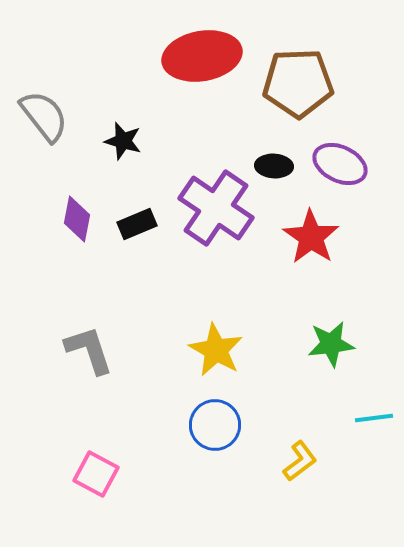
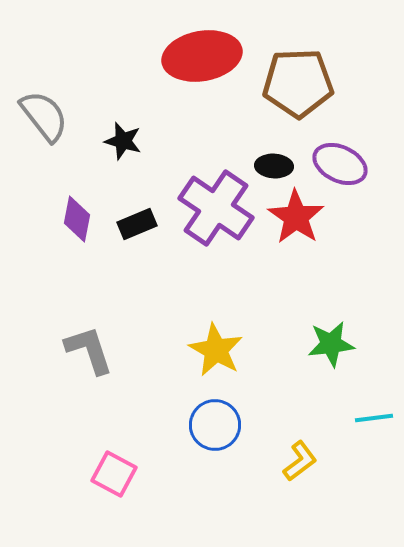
red star: moved 15 px left, 20 px up
pink square: moved 18 px right
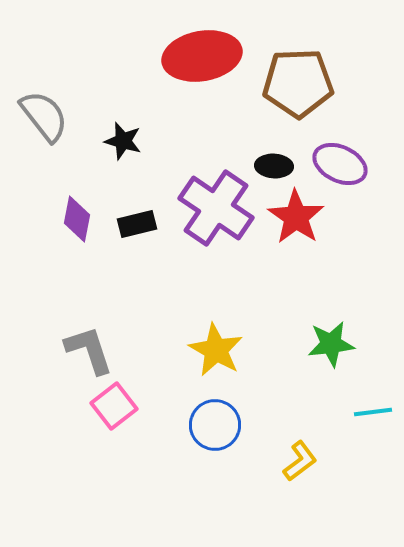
black rectangle: rotated 9 degrees clockwise
cyan line: moved 1 px left, 6 px up
pink square: moved 68 px up; rotated 24 degrees clockwise
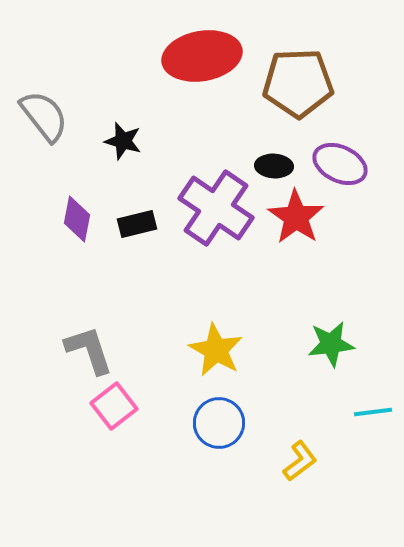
blue circle: moved 4 px right, 2 px up
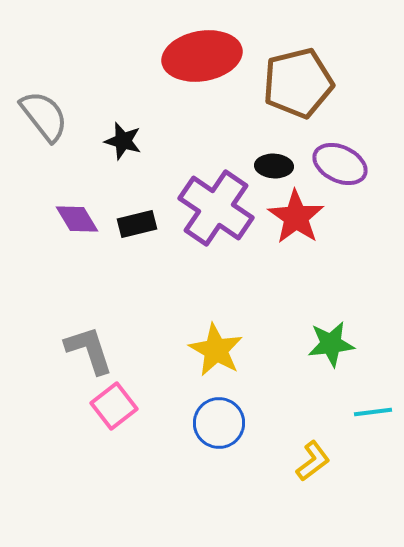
brown pentagon: rotated 12 degrees counterclockwise
purple diamond: rotated 42 degrees counterclockwise
yellow L-shape: moved 13 px right
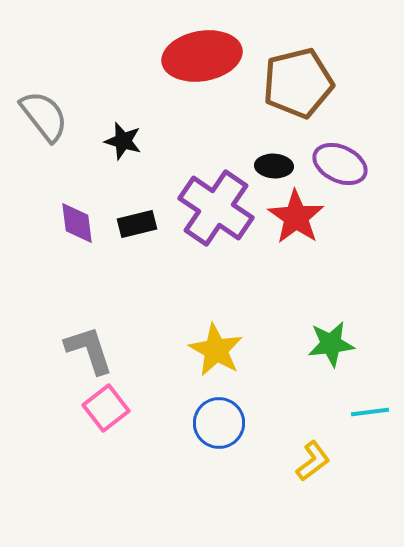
purple diamond: moved 4 px down; rotated 24 degrees clockwise
pink square: moved 8 px left, 2 px down
cyan line: moved 3 px left
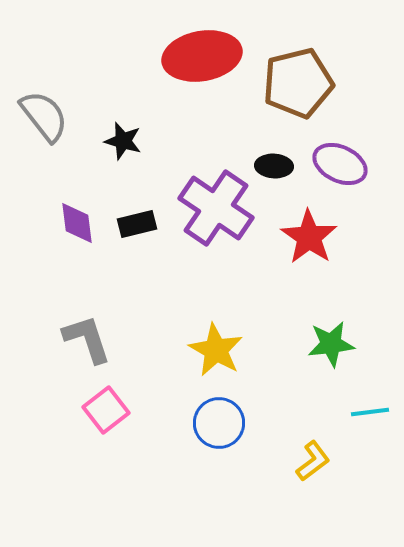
red star: moved 13 px right, 20 px down
gray L-shape: moved 2 px left, 11 px up
pink square: moved 2 px down
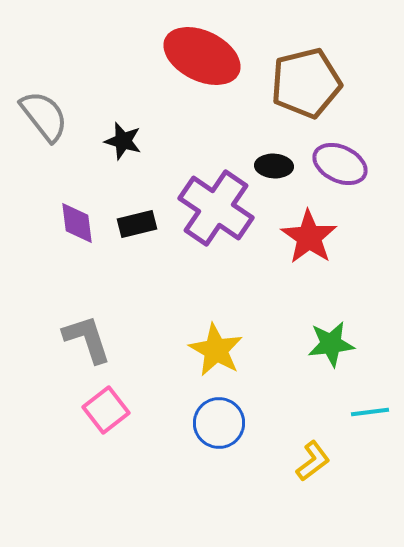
red ellipse: rotated 36 degrees clockwise
brown pentagon: moved 8 px right
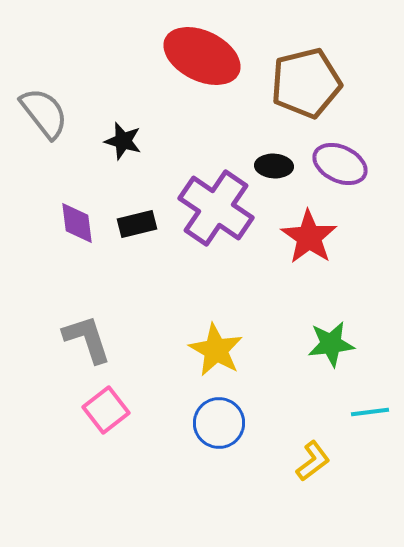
gray semicircle: moved 3 px up
